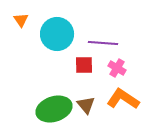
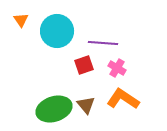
cyan circle: moved 3 px up
red square: rotated 18 degrees counterclockwise
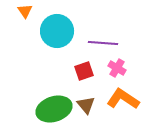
orange triangle: moved 4 px right, 9 px up
red square: moved 6 px down
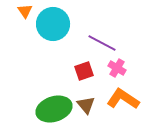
cyan circle: moved 4 px left, 7 px up
purple line: moved 1 px left; rotated 24 degrees clockwise
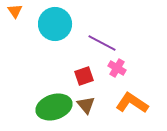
orange triangle: moved 10 px left
cyan circle: moved 2 px right
red square: moved 5 px down
orange L-shape: moved 9 px right, 4 px down
green ellipse: moved 2 px up
